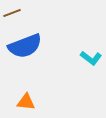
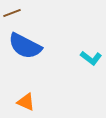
blue semicircle: rotated 48 degrees clockwise
orange triangle: rotated 18 degrees clockwise
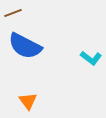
brown line: moved 1 px right
orange triangle: moved 2 px right, 1 px up; rotated 30 degrees clockwise
